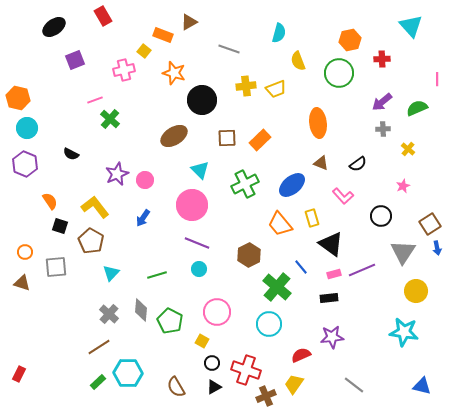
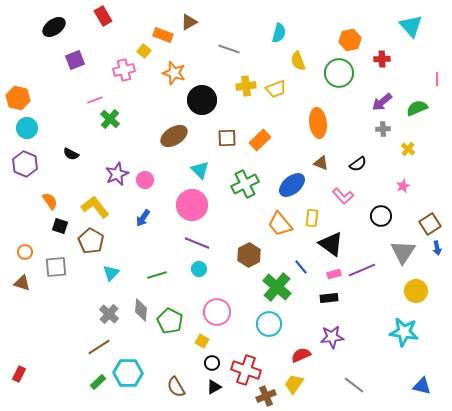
yellow rectangle at (312, 218): rotated 24 degrees clockwise
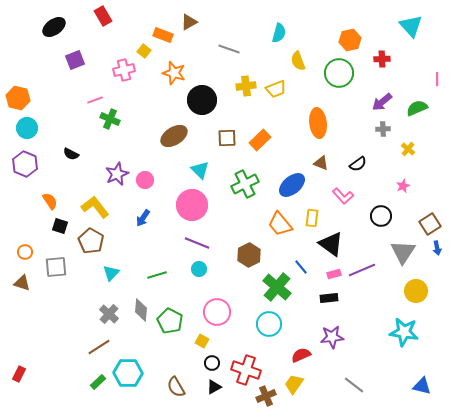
green cross at (110, 119): rotated 18 degrees counterclockwise
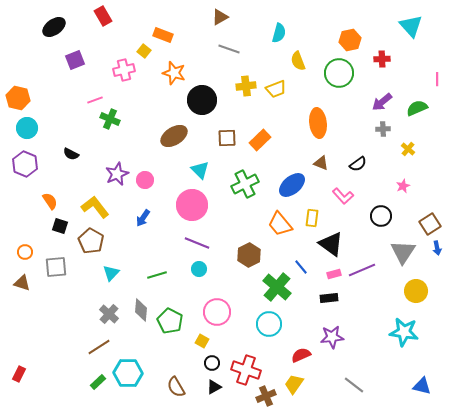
brown triangle at (189, 22): moved 31 px right, 5 px up
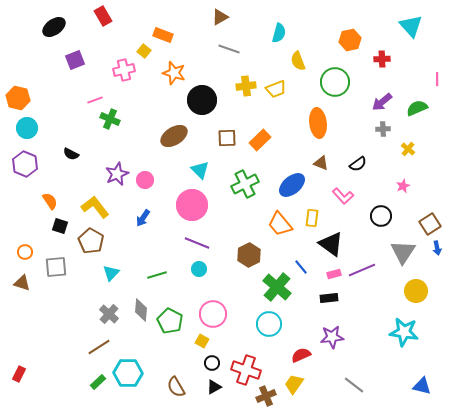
green circle at (339, 73): moved 4 px left, 9 px down
pink circle at (217, 312): moved 4 px left, 2 px down
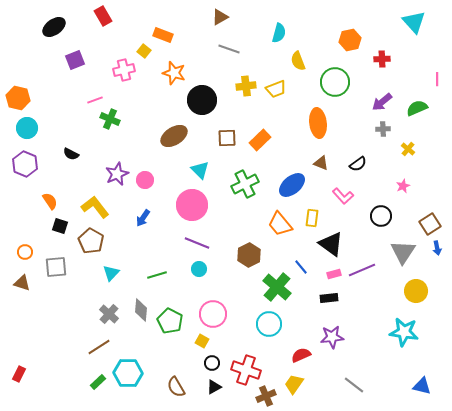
cyan triangle at (411, 26): moved 3 px right, 4 px up
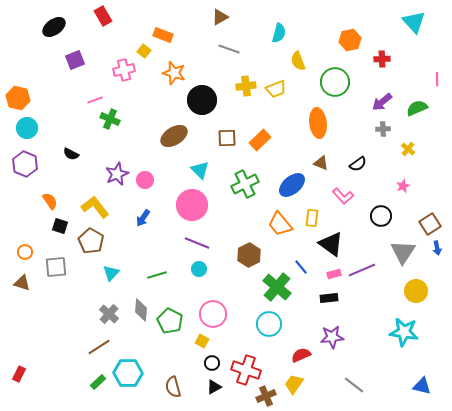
brown semicircle at (176, 387): moved 3 px left; rotated 15 degrees clockwise
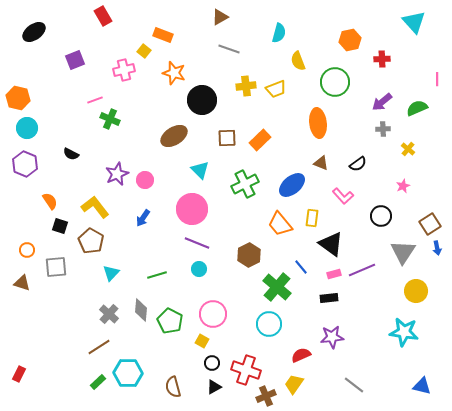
black ellipse at (54, 27): moved 20 px left, 5 px down
pink circle at (192, 205): moved 4 px down
orange circle at (25, 252): moved 2 px right, 2 px up
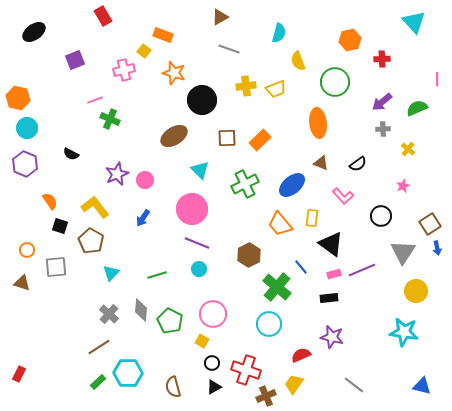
purple star at (332, 337): rotated 20 degrees clockwise
